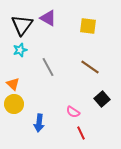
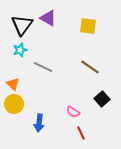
gray line: moved 5 px left; rotated 36 degrees counterclockwise
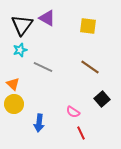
purple triangle: moved 1 px left
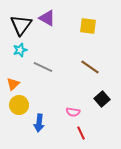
black triangle: moved 1 px left
orange triangle: rotated 32 degrees clockwise
yellow circle: moved 5 px right, 1 px down
pink semicircle: rotated 24 degrees counterclockwise
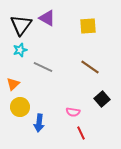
yellow square: rotated 12 degrees counterclockwise
yellow circle: moved 1 px right, 2 px down
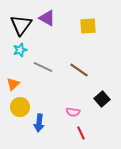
brown line: moved 11 px left, 3 px down
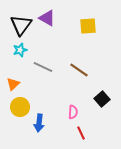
pink semicircle: rotated 96 degrees counterclockwise
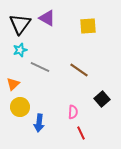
black triangle: moved 1 px left, 1 px up
gray line: moved 3 px left
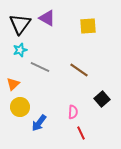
blue arrow: rotated 30 degrees clockwise
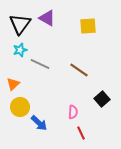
gray line: moved 3 px up
blue arrow: rotated 84 degrees counterclockwise
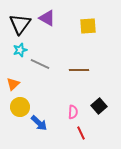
brown line: rotated 36 degrees counterclockwise
black square: moved 3 px left, 7 px down
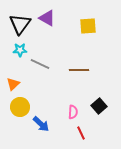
cyan star: rotated 16 degrees clockwise
blue arrow: moved 2 px right, 1 px down
